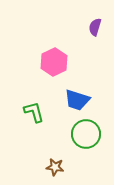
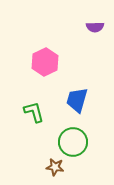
purple semicircle: rotated 108 degrees counterclockwise
pink hexagon: moved 9 px left
blue trapezoid: rotated 88 degrees clockwise
green circle: moved 13 px left, 8 px down
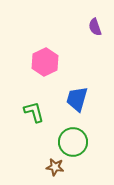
purple semicircle: rotated 72 degrees clockwise
blue trapezoid: moved 1 px up
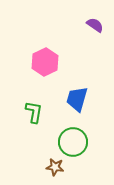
purple semicircle: moved 2 px up; rotated 144 degrees clockwise
green L-shape: rotated 25 degrees clockwise
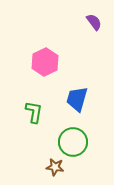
purple semicircle: moved 1 px left, 3 px up; rotated 18 degrees clockwise
